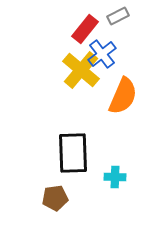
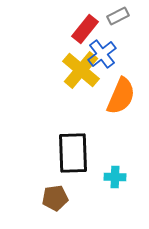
orange semicircle: moved 2 px left
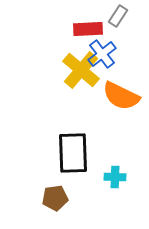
gray rectangle: rotated 30 degrees counterclockwise
red rectangle: moved 3 px right; rotated 48 degrees clockwise
orange semicircle: rotated 93 degrees clockwise
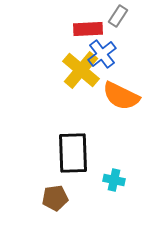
cyan cross: moved 1 px left, 3 px down; rotated 10 degrees clockwise
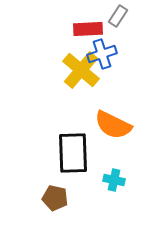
blue cross: rotated 20 degrees clockwise
orange semicircle: moved 8 px left, 29 px down
brown pentagon: rotated 20 degrees clockwise
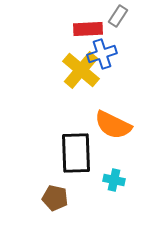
black rectangle: moved 3 px right
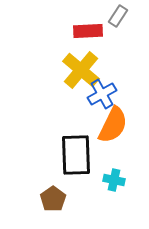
red rectangle: moved 2 px down
blue cross: moved 40 px down; rotated 12 degrees counterclockwise
orange semicircle: rotated 90 degrees counterclockwise
black rectangle: moved 2 px down
brown pentagon: moved 2 px left, 1 px down; rotated 25 degrees clockwise
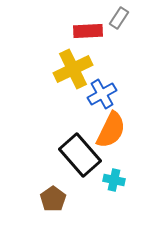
gray rectangle: moved 1 px right, 2 px down
yellow cross: moved 8 px left, 1 px up; rotated 24 degrees clockwise
orange semicircle: moved 2 px left, 5 px down
black rectangle: moved 4 px right; rotated 39 degrees counterclockwise
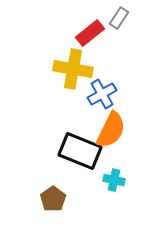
red rectangle: moved 2 px right, 2 px down; rotated 36 degrees counterclockwise
yellow cross: rotated 36 degrees clockwise
black rectangle: moved 4 px up; rotated 27 degrees counterclockwise
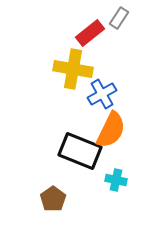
cyan cross: moved 2 px right
